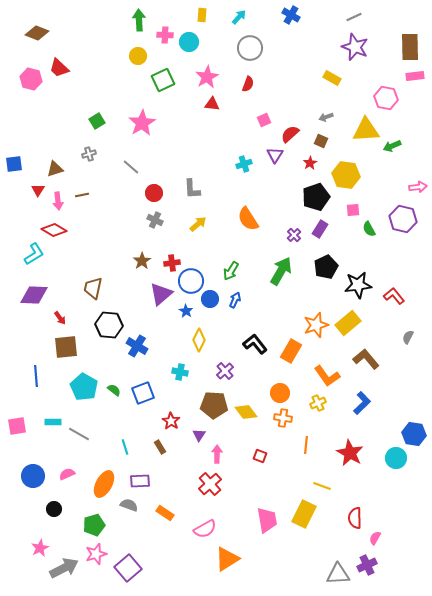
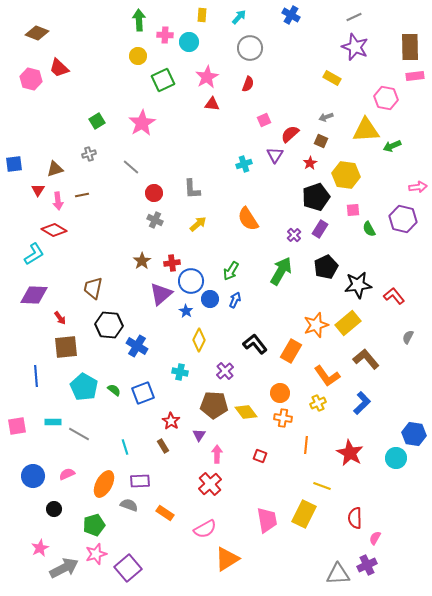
brown rectangle at (160, 447): moved 3 px right, 1 px up
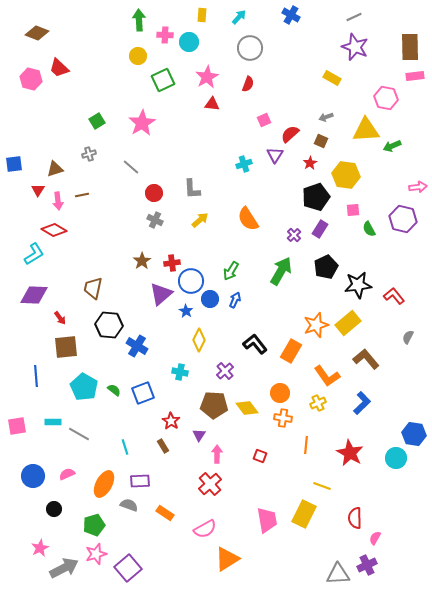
yellow arrow at (198, 224): moved 2 px right, 4 px up
yellow diamond at (246, 412): moved 1 px right, 4 px up
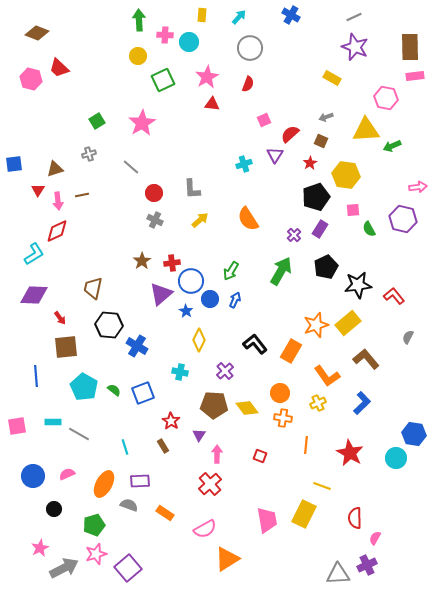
red diamond at (54, 230): moved 3 px right, 1 px down; rotated 55 degrees counterclockwise
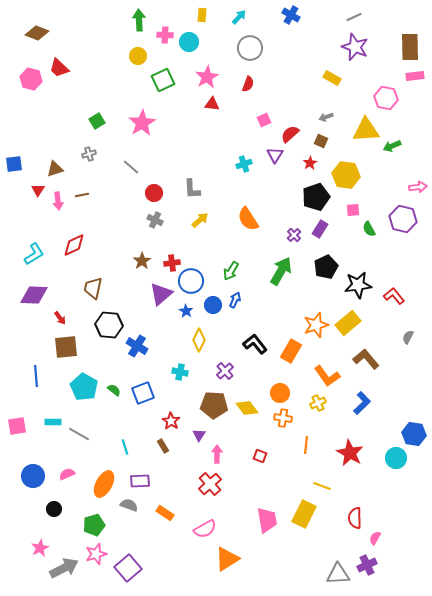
red diamond at (57, 231): moved 17 px right, 14 px down
blue circle at (210, 299): moved 3 px right, 6 px down
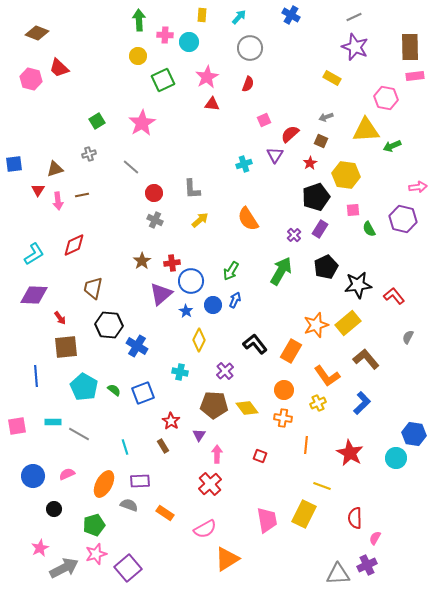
orange circle at (280, 393): moved 4 px right, 3 px up
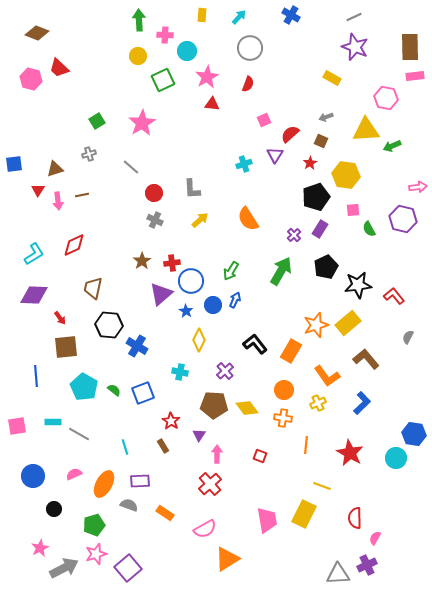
cyan circle at (189, 42): moved 2 px left, 9 px down
pink semicircle at (67, 474): moved 7 px right
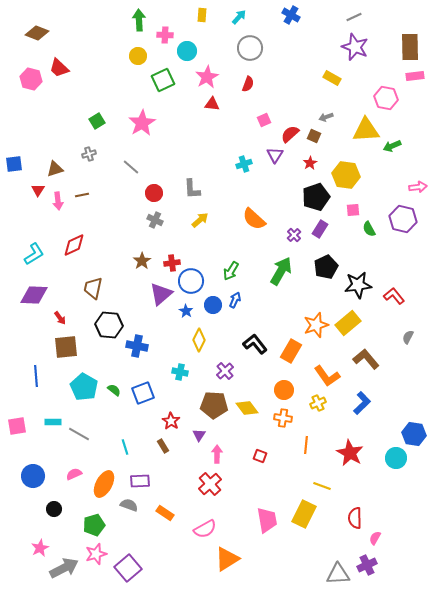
brown square at (321, 141): moved 7 px left, 5 px up
orange semicircle at (248, 219): moved 6 px right; rotated 15 degrees counterclockwise
blue cross at (137, 346): rotated 20 degrees counterclockwise
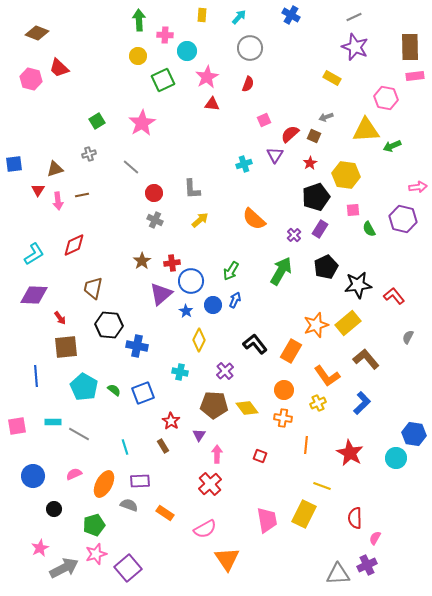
orange triangle at (227, 559): rotated 32 degrees counterclockwise
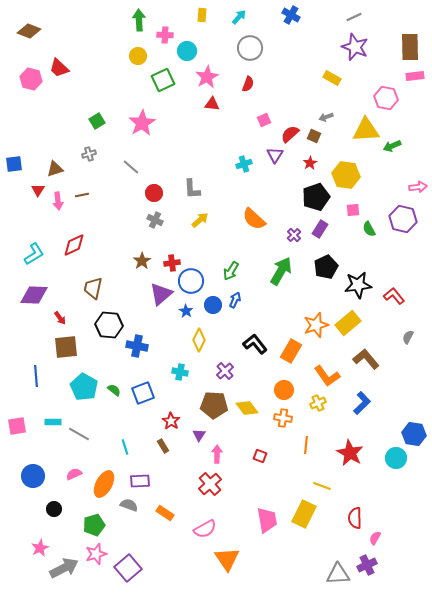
brown diamond at (37, 33): moved 8 px left, 2 px up
